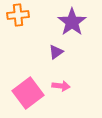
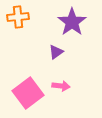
orange cross: moved 2 px down
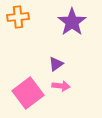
purple triangle: moved 12 px down
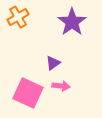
orange cross: rotated 25 degrees counterclockwise
purple triangle: moved 3 px left, 1 px up
pink square: rotated 28 degrees counterclockwise
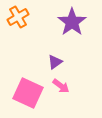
purple triangle: moved 2 px right, 1 px up
pink arrow: rotated 30 degrees clockwise
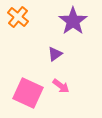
orange cross: rotated 20 degrees counterclockwise
purple star: moved 1 px right, 1 px up
purple triangle: moved 8 px up
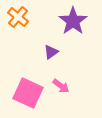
purple triangle: moved 4 px left, 2 px up
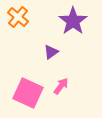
pink arrow: rotated 90 degrees counterclockwise
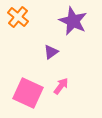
purple star: rotated 12 degrees counterclockwise
